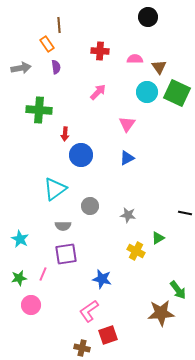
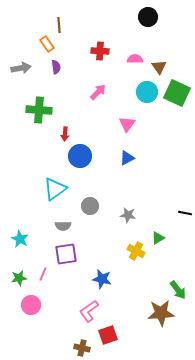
blue circle: moved 1 px left, 1 px down
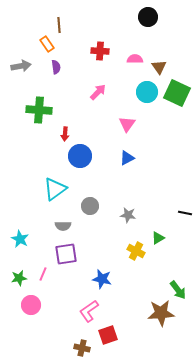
gray arrow: moved 2 px up
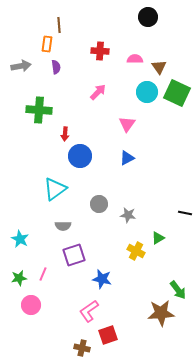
orange rectangle: rotated 42 degrees clockwise
gray circle: moved 9 px right, 2 px up
purple square: moved 8 px right, 1 px down; rotated 10 degrees counterclockwise
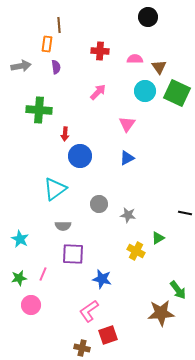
cyan circle: moved 2 px left, 1 px up
purple square: moved 1 px left, 1 px up; rotated 20 degrees clockwise
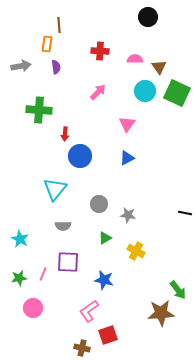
cyan triangle: rotated 15 degrees counterclockwise
green triangle: moved 53 px left
purple square: moved 5 px left, 8 px down
blue star: moved 2 px right, 1 px down
pink circle: moved 2 px right, 3 px down
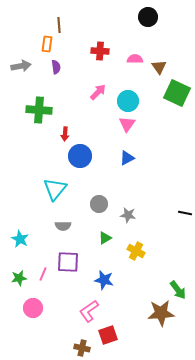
cyan circle: moved 17 px left, 10 px down
